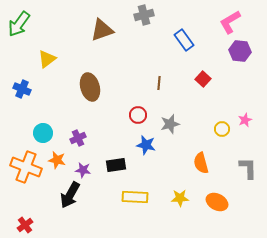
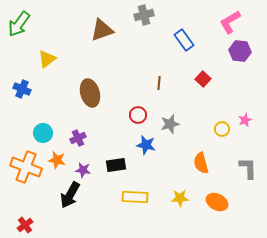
brown ellipse: moved 6 px down
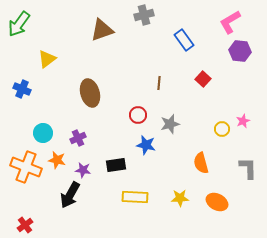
pink star: moved 2 px left, 1 px down
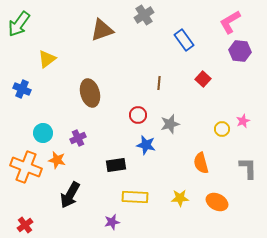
gray cross: rotated 18 degrees counterclockwise
purple star: moved 29 px right, 52 px down; rotated 21 degrees counterclockwise
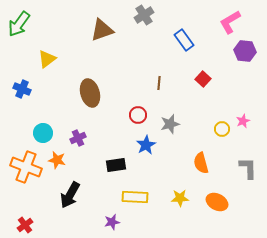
purple hexagon: moved 5 px right
blue star: rotated 30 degrees clockwise
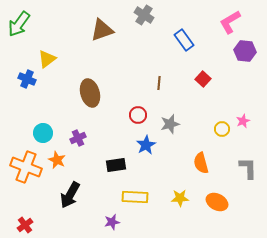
gray cross: rotated 24 degrees counterclockwise
blue cross: moved 5 px right, 10 px up
orange star: rotated 12 degrees clockwise
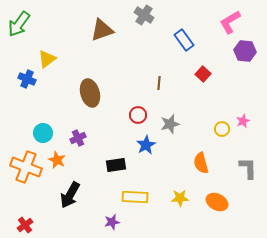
red square: moved 5 px up
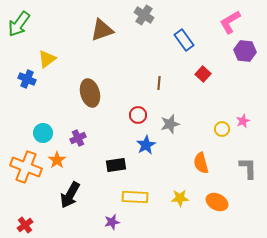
orange star: rotated 12 degrees clockwise
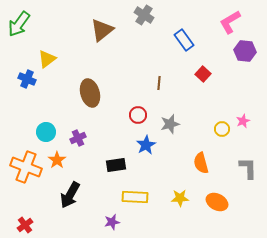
brown triangle: rotated 20 degrees counterclockwise
cyan circle: moved 3 px right, 1 px up
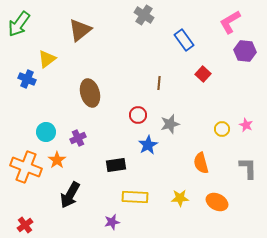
brown triangle: moved 22 px left
pink star: moved 3 px right, 4 px down; rotated 24 degrees counterclockwise
blue star: moved 2 px right
